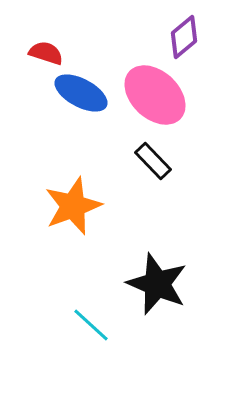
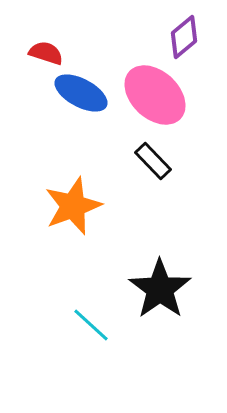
black star: moved 3 px right, 5 px down; rotated 14 degrees clockwise
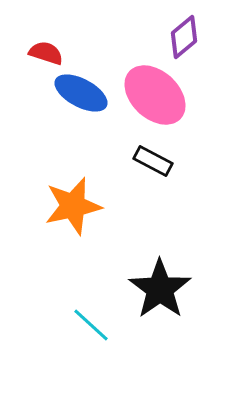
black rectangle: rotated 18 degrees counterclockwise
orange star: rotated 8 degrees clockwise
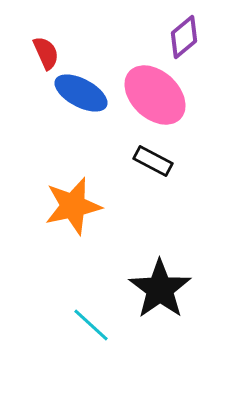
red semicircle: rotated 48 degrees clockwise
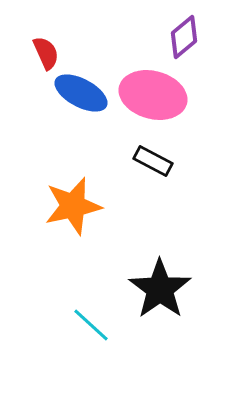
pink ellipse: moved 2 px left; rotated 28 degrees counterclockwise
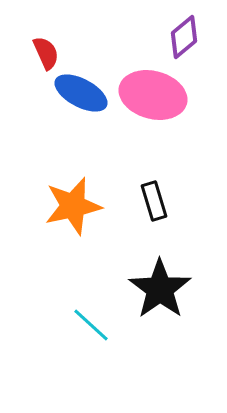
black rectangle: moved 1 px right, 40 px down; rotated 45 degrees clockwise
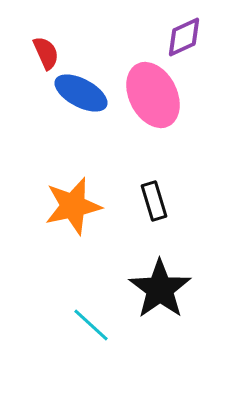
purple diamond: rotated 15 degrees clockwise
pink ellipse: rotated 48 degrees clockwise
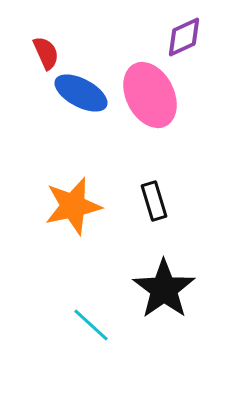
pink ellipse: moved 3 px left
black star: moved 4 px right
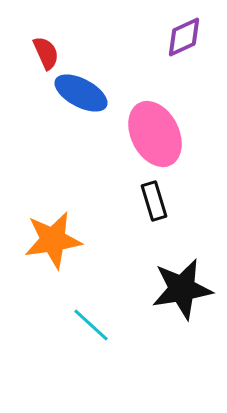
pink ellipse: moved 5 px right, 39 px down
orange star: moved 20 px left, 34 px down; rotated 4 degrees clockwise
black star: moved 18 px right; rotated 26 degrees clockwise
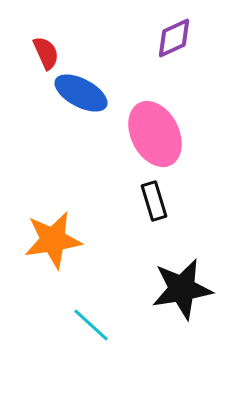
purple diamond: moved 10 px left, 1 px down
